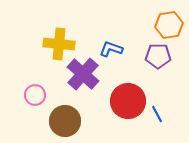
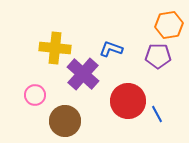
yellow cross: moved 4 px left, 4 px down
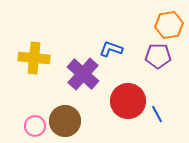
yellow cross: moved 21 px left, 10 px down
pink circle: moved 31 px down
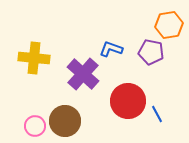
purple pentagon: moved 7 px left, 4 px up; rotated 10 degrees clockwise
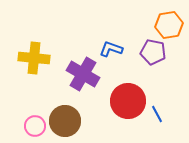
purple pentagon: moved 2 px right
purple cross: rotated 12 degrees counterclockwise
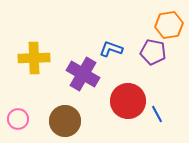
yellow cross: rotated 8 degrees counterclockwise
pink circle: moved 17 px left, 7 px up
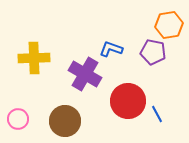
purple cross: moved 2 px right
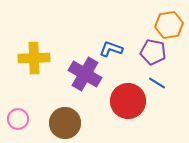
blue line: moved 31 px up; rotated 30 degrees counterclockwise
brown circle: moved 2 px down
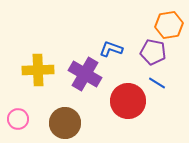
yellow cross: moved 4 px right, 12 px down
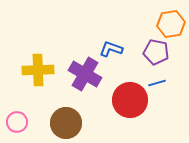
orange hexagon: moved 2 px right, 1 px up
purple pentagon: moved 3 px right
blue line: rotated 48 degrees counterclockwise
red circle: moved 2 px right, 1 px up
pink circle: moved 1 px left, 3 px down
brown circle: moved 1 px right
